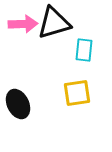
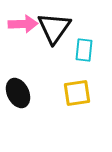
black triangle: moved 5 px down; rotated 39 degrees counterclockwise
black ellipse: moved 11 px up
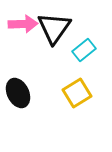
cyan rectangle: rotated 45 degrees clockwise
yellow square: rotated 24 degrees counterclockwise
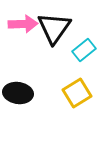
black ellipse: rotated 56 degrees counterclockwise
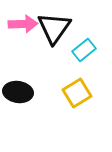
black ellipse: moved 1 px up
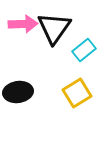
black ellipse: rotated 16 degrees counterclockwise
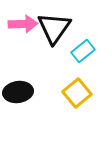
cyan rectangle: moved 1 px left, 1 px down
yellow square: rotated 8 degrees counterclockwise
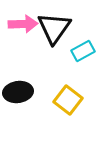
cyan rectangle: rotated 10 degrees clockwise
yellow square: moved 9 px left, 7 px down; rotated 12 degrees counterclockwise
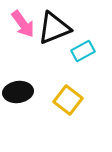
pink arrow: rotated 56 degrees clockwise
black triangle: rotated 33 degrees clockwise
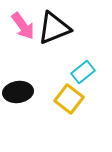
pink arrow: moved 2 px down
cyan rectangle: moved 21 px down; rotated 10 degrees counterclockwise
yellow square: moved 1 px right, 1 px up
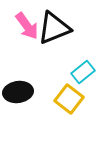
pink arrow: moved 4 px right
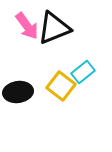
yellow square: moved 8 px left, 13 px up
